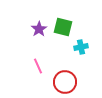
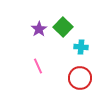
green square: rotated 30 degrees clockwise
cyan cross: rotated 16 degrees clockwise
red circle: moved 15 px right, 4 px up
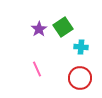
green square: rotated 12 degrees clockwise
pink line: moved 1 px left, 3 px down
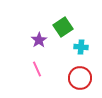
purple star: moved 11 px down
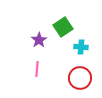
pink line: rotated 28 degrees clockwise
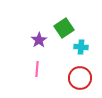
green square: moved 1 px right, 1 px down
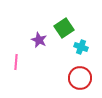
purple star: rotated 14 degrees counterclockwise
cyan cross: rotated 16 degrees clockwise
pink line: moved 21 px left, 7 px up
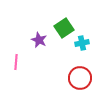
cyan cross: moved 1 px right, 4 px up; rotated 32 degrees counterclockwise
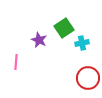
red circle: moved 8 px right
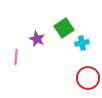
purple star: moved 2 px left, 1 px up
pink line: moved 5 px up
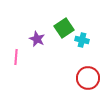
cyan cross: moved 3 px up; rotated 24 degrees clockwise
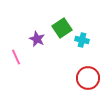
green square: moved 2 px left
pink line: rotated 28 degrees counterclockwise
